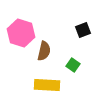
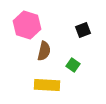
pink hexagon: moved 6 px right, 8 px up
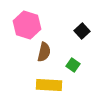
black square: moved 1 px left, 1 px down; rotated 21 degrees counterclockwise
brown semicircle: moved 1 px down
yellow rectangle: moved 2 px right
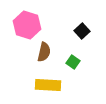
green square: moved 3 px up
yellow rectangle: moved 1 px left
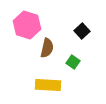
brown semicircle: moved 3 px right, 4 px up
